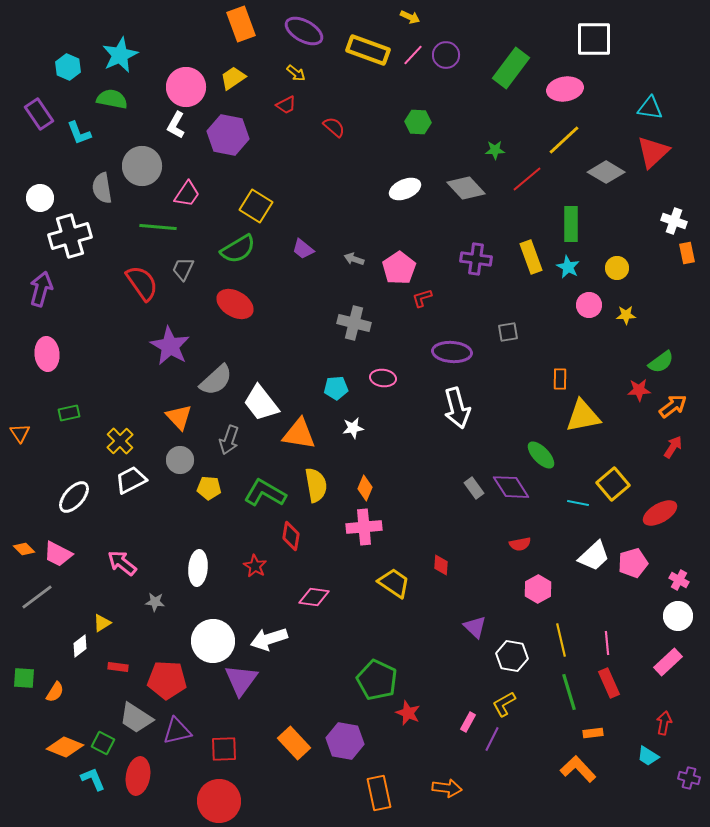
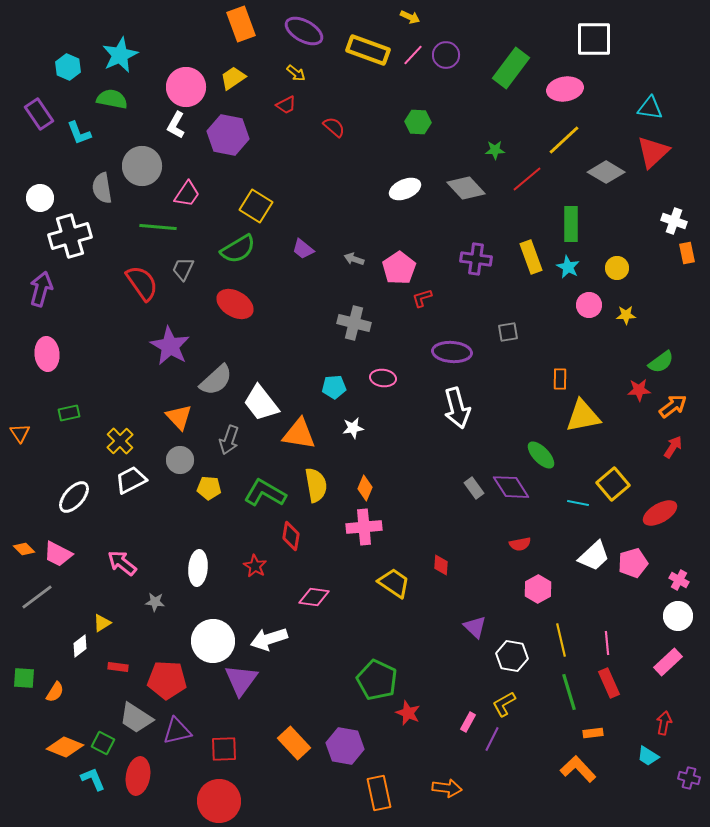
cyan pentagon at (336, 388): moved 2 px left, 1 px up
purple hexagon at (345, 741): moved 5 px down
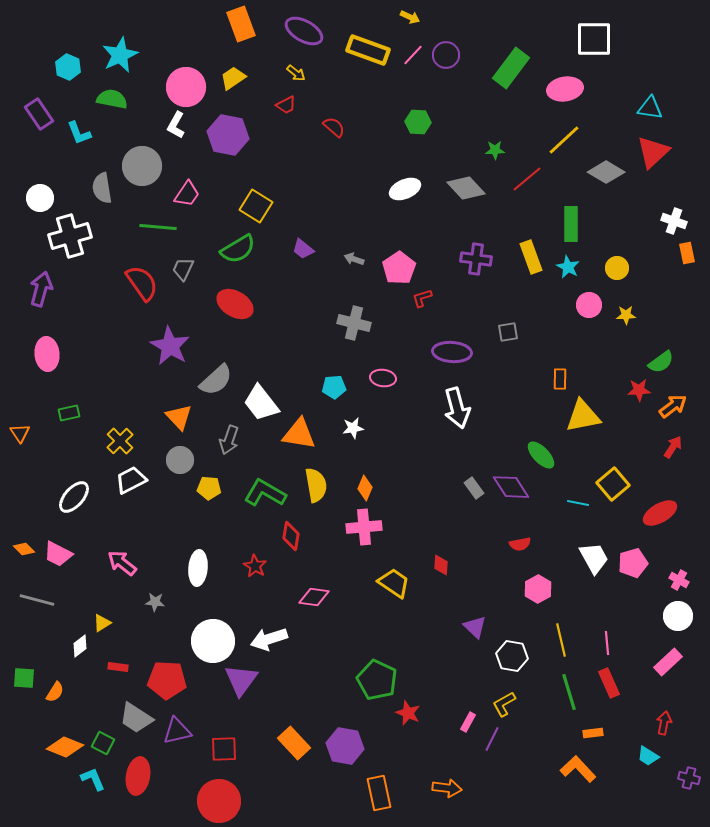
white trapezoid at (594, 556): moved 2 px down; rotated 76 degrees counterclockwise
gray line at (37, 597): moved 3 px down; rotated 52 degrees clockwise
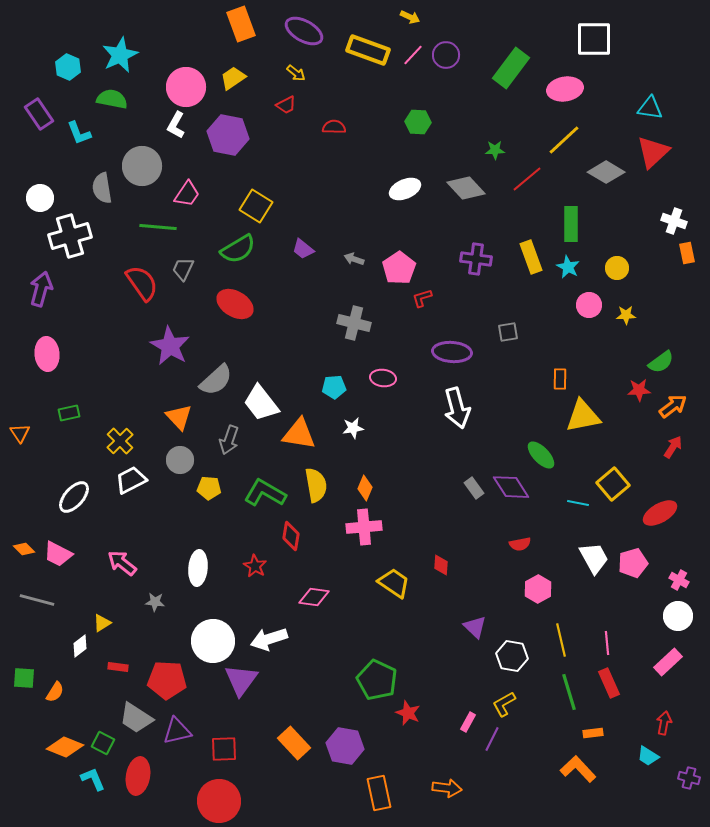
red semicircle at (334, 127): rotated 40 degrees counterclockwise
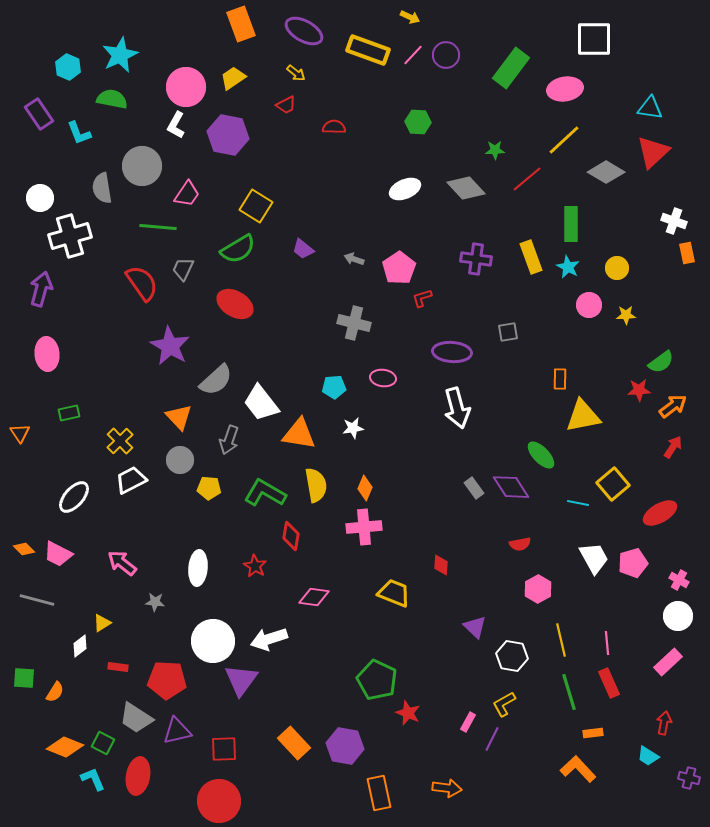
yellow trapezoid at (394, 583): moved 10 px down; rotated 12 degrees counterclockwise
